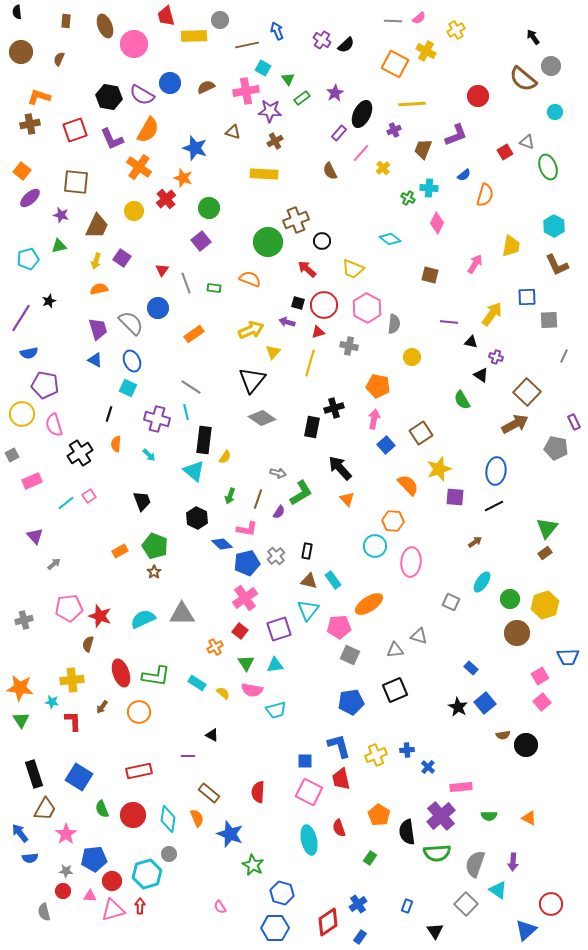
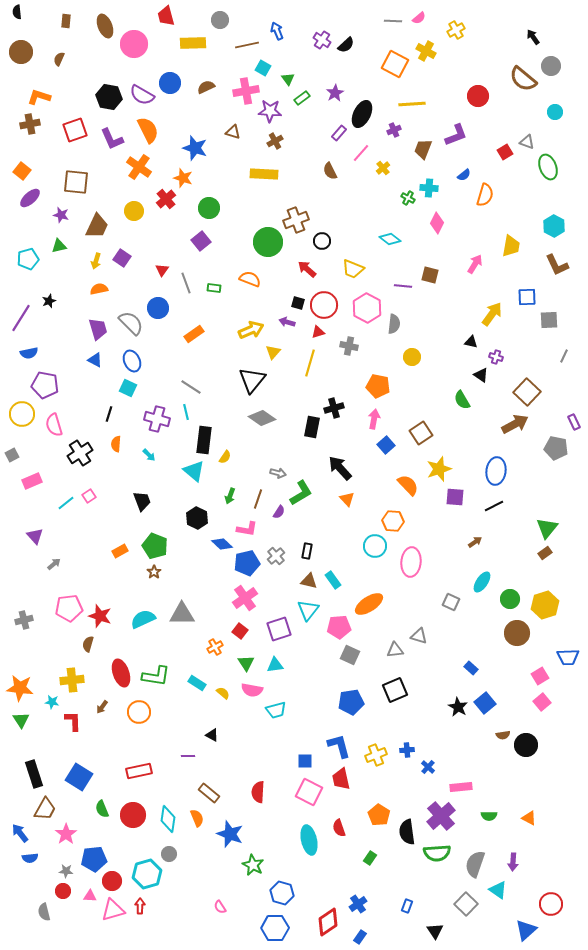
yellow rectangle at (194, 36): moved 1 px left, 7 px down
orange semicircle at (148, 130): rotated 56 degrees counterclockwise
purple line at (449, 322): moved 46 px left, 36 px up
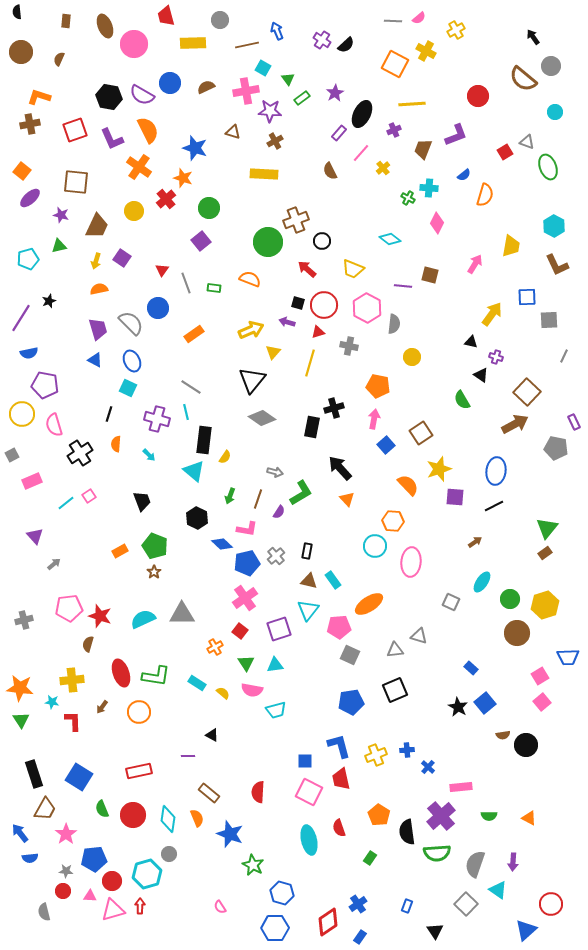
gray arrow at (278, 473): moved 3 px left, 1 px up
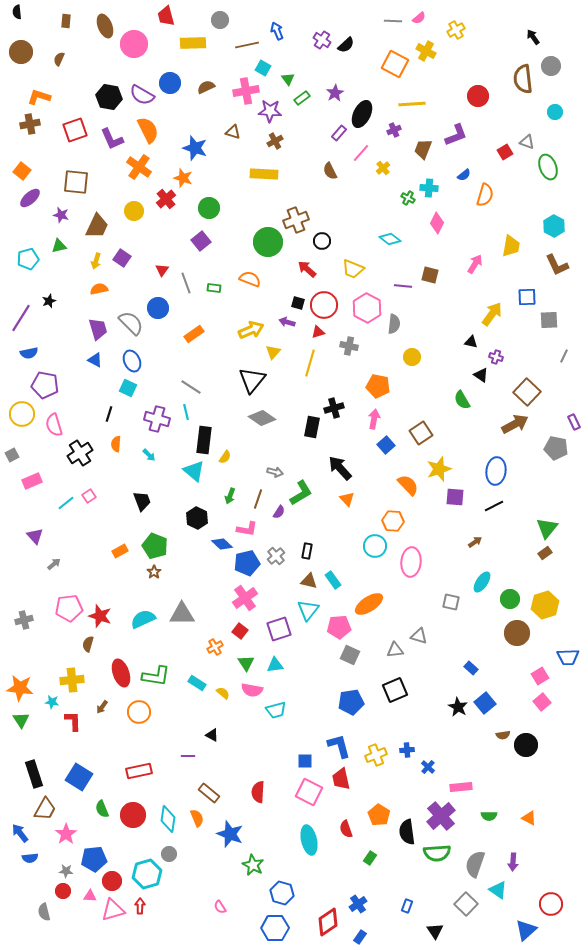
brown semicircle at (523, 79): rotated 44 degrees clockwise
gray square at (451, 602): rotated 12 degrees counterclockwise
red semicircle at (339, 828): moved 7 px right, 1 px down
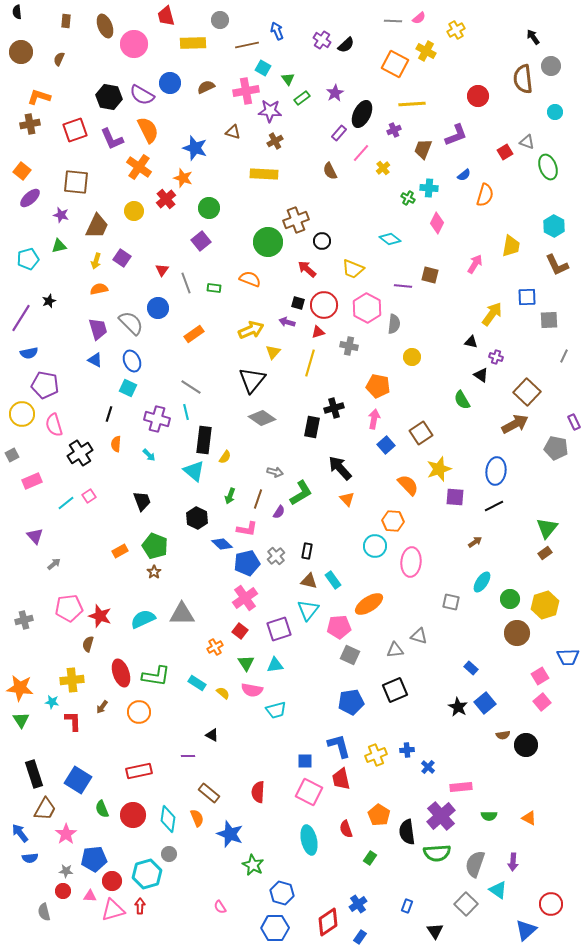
blue square at (79, 777): moved 1 px left, 3 px down
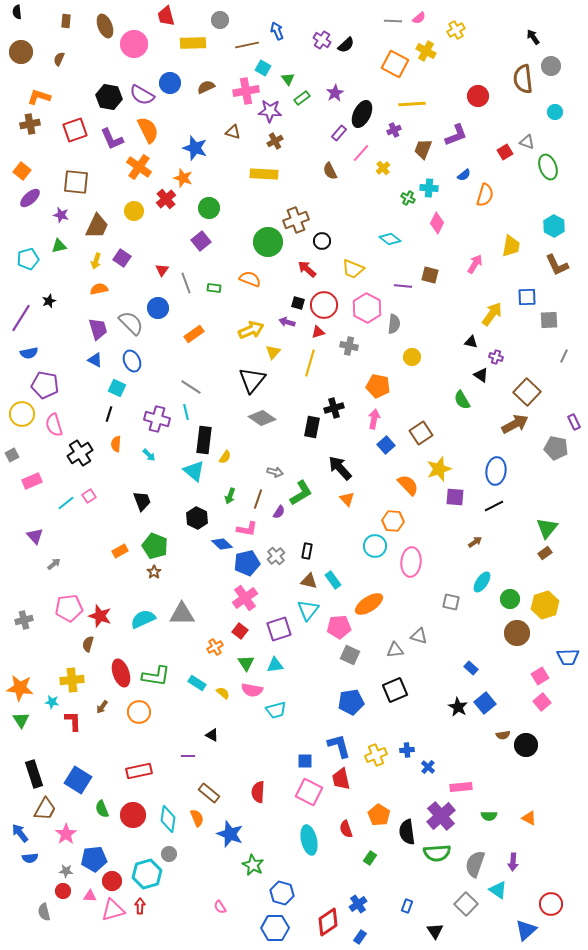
cyan square at (128, 388): moved 11 px left
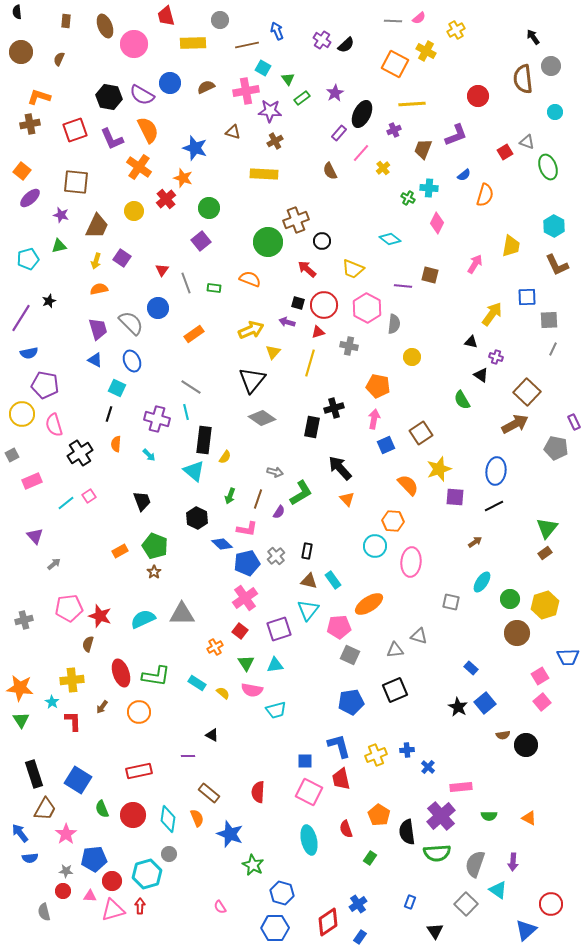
gray line at (564, 356): moved 11 px left, 7 px up
blue square at (386, 445): rotated 18 degrees clockwise
cyan star at (52, 702): rotated 24 degrees clockwise
blue rectangle at (407, 906): moved 3 px right, 4 px up
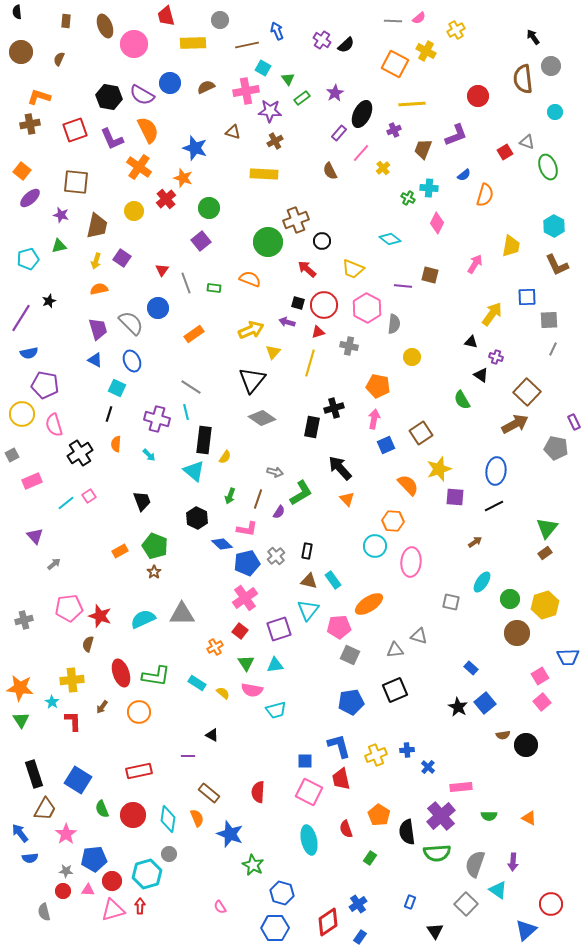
brown trapezoid at (97, 226): rotated 12 degrees counterclockwise
pink triangle at (90, 896): moved 2 px left, 6 px up
